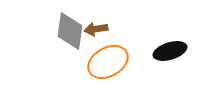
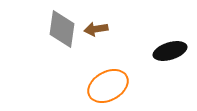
gray diamond: moved 8 px left, 2 px up
orange ellipse: moved 24 px down
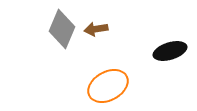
gray diamond: rotated 15 degrees clockwise
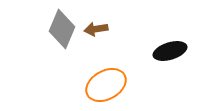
orange ellipse: moved 2 px left, 1 px up
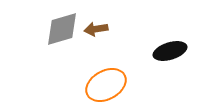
gray diamond: rotated 51 degrees clockwise
